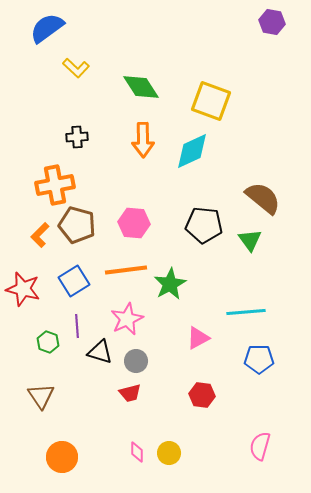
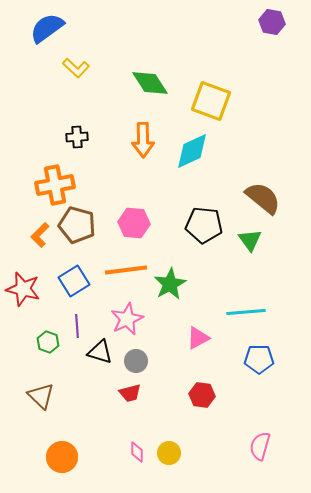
green diamond: moved 9 px right, 4 px up
brown triangle: rotated 12 degrees counterclockwise
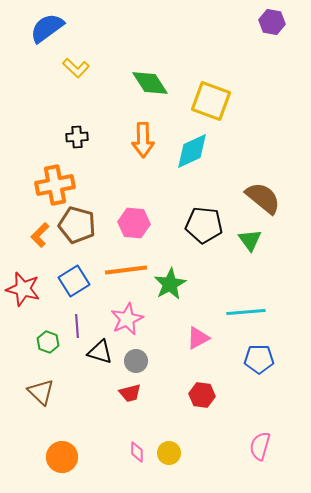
brown triangle: moved 4 px up
